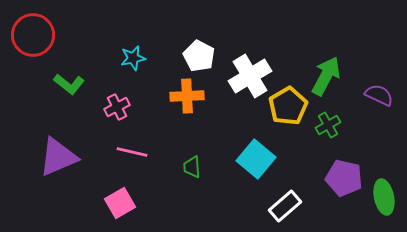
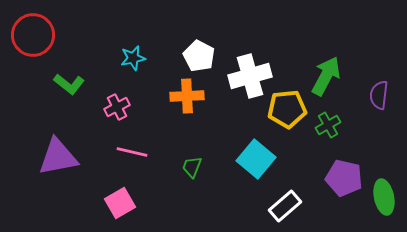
white cross: rotated 15 degrees clockwise
purple semicircle: rotated 108 degrees counterclockwise
yellow pentagon: moved 1 px left, 3 px down; rotated 24 degrees clockwise
purple triangle: rotated 12 degrees clockwise
green trapezoid: rotated 25 degrees clockwise
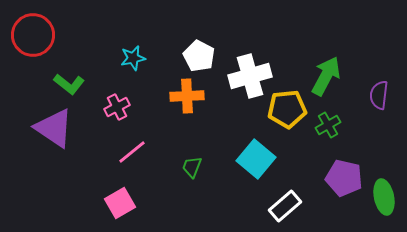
pink line: rotated 52 degrees counterclockwise
purple triangle: moved 4 px left, 29 px up; rotated 45 degrees clockwise
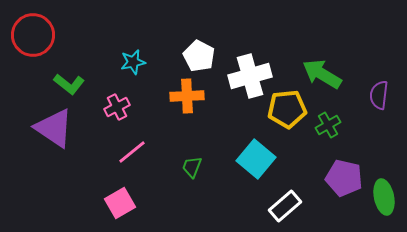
cyan star: moved 4 px down
green arrow: moved 4 px left, 2 px up; rotated 87 degrees counterclockwise
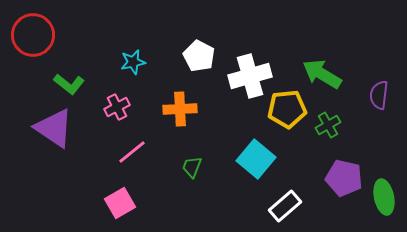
orange cross: moved 7 px left, 13 px down
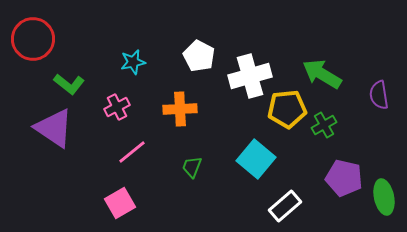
red circle: moved 4 px down
purple semicircle: rotated 16 degrees counterclockwise
green cross: moved 4 px left
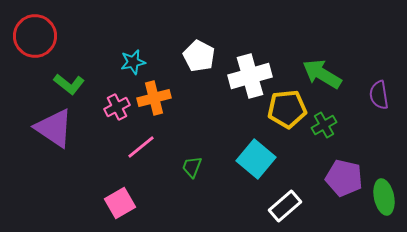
red circle: moved 2 px right, 3 px up
orange cross: moved 26 px left, 11 px up; rotated 12 degrees counterclockwise
pink line: moved 9 px right, 5 px up
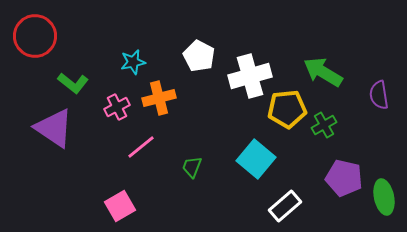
green arrow: moved 1 px right, 2 px up
green L-shape: moved 4 px right, 1 px up
orange cross: moved 5 px right
pink square: moved 3 px down
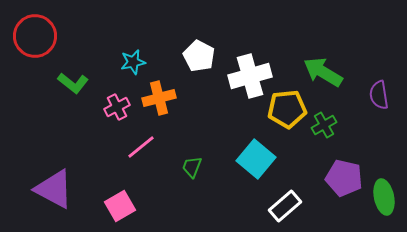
purple triangle: moved 61 px down; rotated 6 degrees counterclockwise
